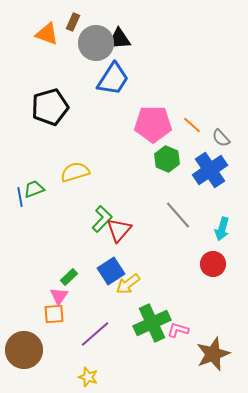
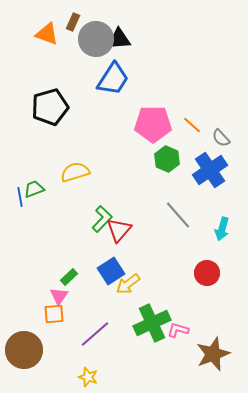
gray circle: moved 4 px up
red circle: moved 6 px left, 9 px down
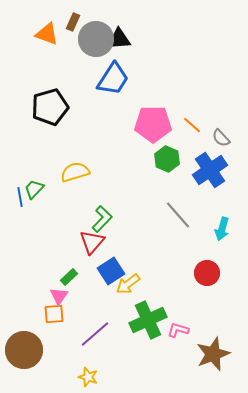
green trapezoid: rotated 25 degrees counterclockwise
red triangle: moved 27 px left, 12 px down
green cross: moved 4 px left, 3 px up
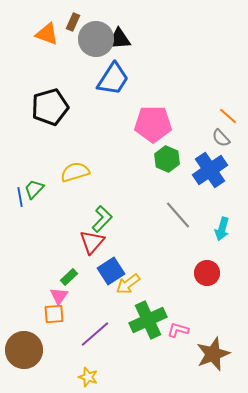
orange line: moved 36 px right, 9 px up
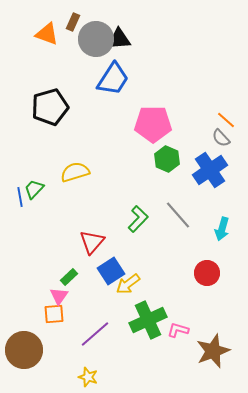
orange line: moved 2 px left, 4 px down
green L-shape: moved 36 px right
brown star: moved 3 px up
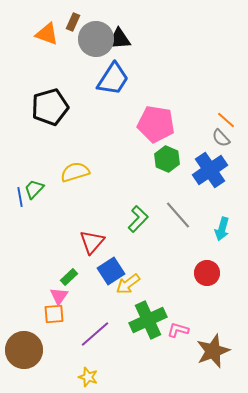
pink pentagon: moved 3 px right; rotated 9 degrees clockwise
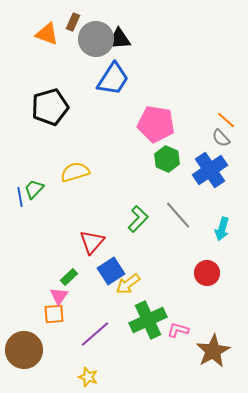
brown star: rotated 8 degrees counterclockwise
